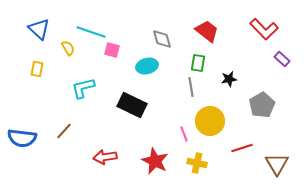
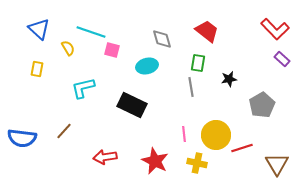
red L-shape: moved 11 px right
yellow circle: moved 6 px right, 14 px down
pink line: rotated 14 degrees clockwise
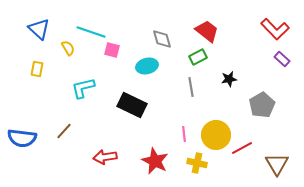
green rectangle: moved 6 px up; rotated 54 degrees clockwise
red line: rotated 10 degrees counterclockwise
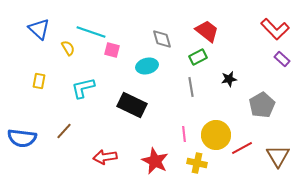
yellow rectangle: moved 2 px right, 12 px down
brown triangle: moved 1 px right, 8 px up
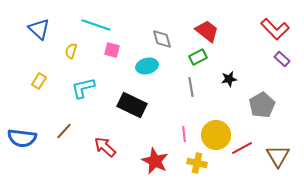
cyan line: moved 5 px right, 7 px up
yellow semicircle: moved 3 px right, 3 px down; rotated 133 degrees counterclockwise
yellow rectangle: rotated 21 degrees clockwise
red arrow: moved 10 px up; rotated 50 degrees clockwise
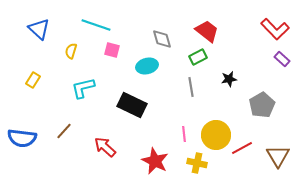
yellow rectangle: moved 6 px left, 1 px up
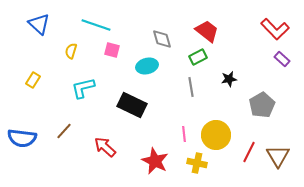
blue triangle: moved 5 px up
red line: moved 7 px right, 4 px down; rotated 35 degrees counterclockwise
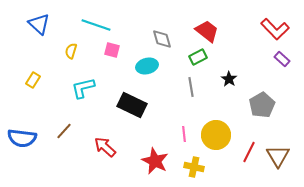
black star: rotated 28 degrees counterclockwise
yellow cross: moved 3 px left, 4 px down
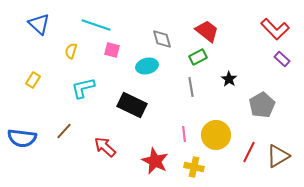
brown triangle: rotated 30 degrees clockwise
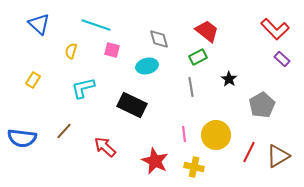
gray diamond: moved 3 px left
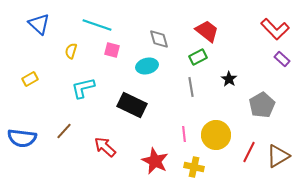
cyan line: moved 1 px right
yellow rectangle: moved 3 px left, 1 px up; rotated 28 degrees clockwise
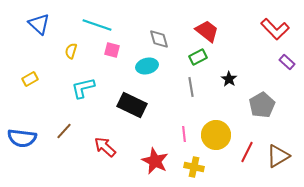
purple rectangle: moved 5 px right, 3 px down
red line: moved 2 px left
